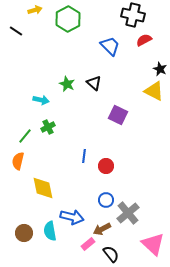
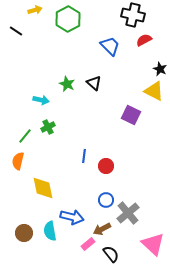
purple square: moved 13 px right
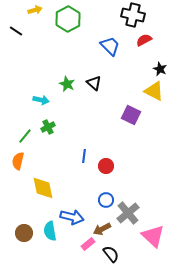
pink triangle: moved 8 px up
